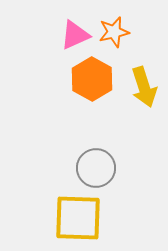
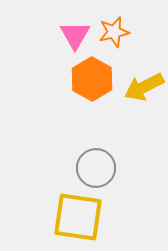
pink triangle: rotated 36 degrees counterclockwise
yellow arrow: rotated 81 degrees clockwise
yellow square: moved 1 px up; rotated 6 degrees clockwise
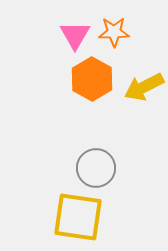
orange star: rotated 12 degrees clockwise
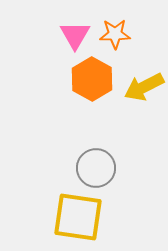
orange star: moved 1 px right, 2 px down
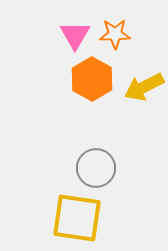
yellow square: moved 1 px left, 1 px down
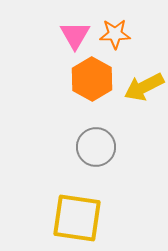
gray circle: moved 21 px up
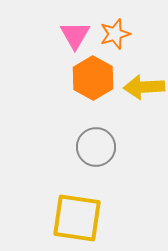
orange star: rotated 16 degrees counterclockwise
orange hexagon: moved 1 px right, 1 px up
yellow arrow: rotated 24 degrees clockwise
